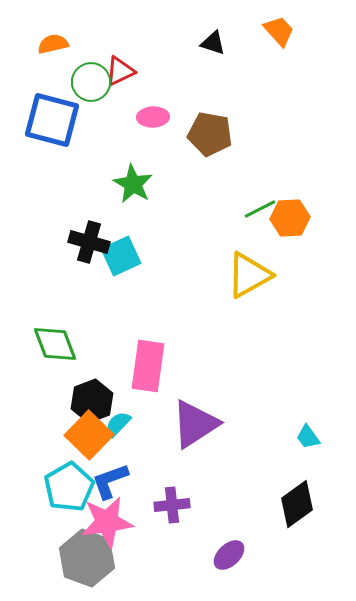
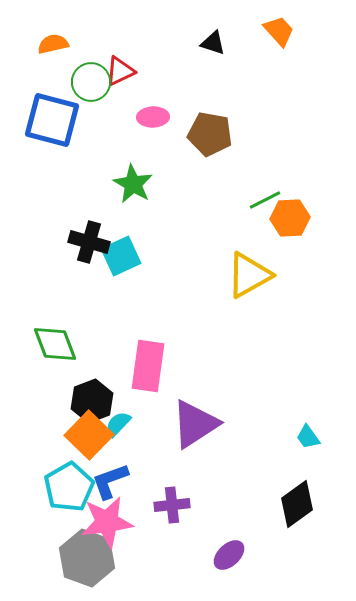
green line: moved 5 px right, 9 px up
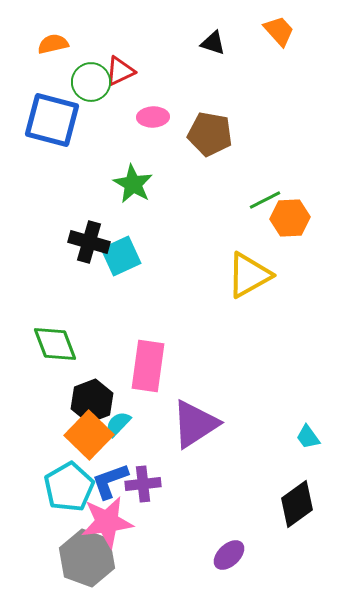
purple cross: moved 29 px left, 21 px up
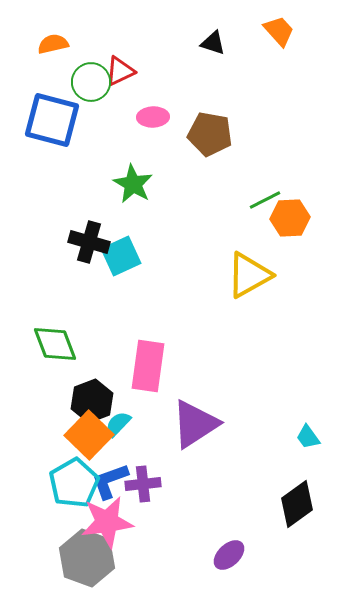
cyan pentagon: moved 5 px right, 4 px up
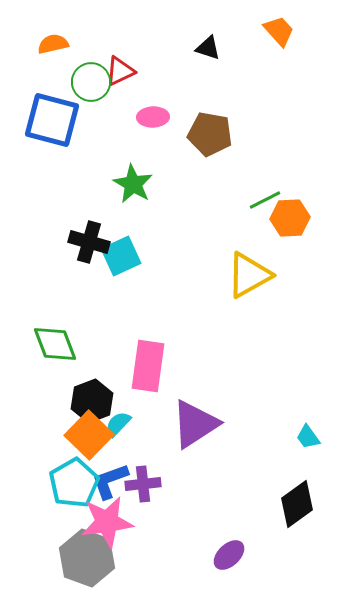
black triangle: moved 5 px left, 5 px down
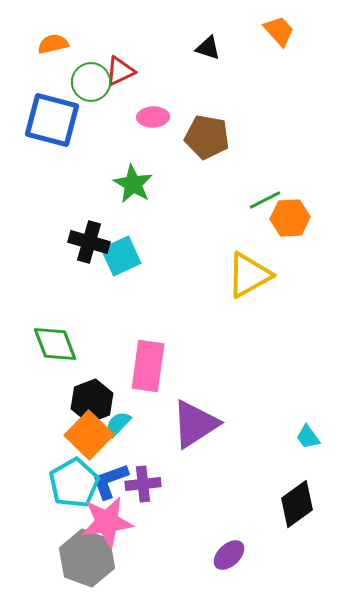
brown pentagon: moved 3 px left, 3 px down
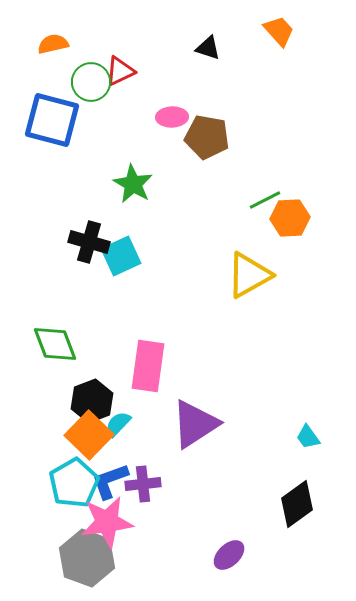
pink ellipse: moved 19 px right
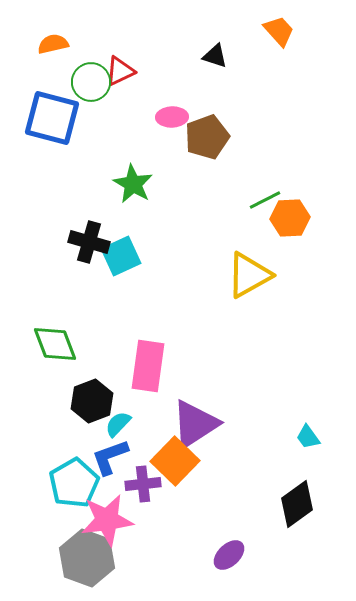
black triangle: moved 7 px right, 8 px down
blue square: moved 2 px up
brown pentagon: rotated 30 degrees counterclockwise
orange square: moved 86 px right, 26 px down
blue L-shape: moved 24 px up
pink star: moved 2 px up
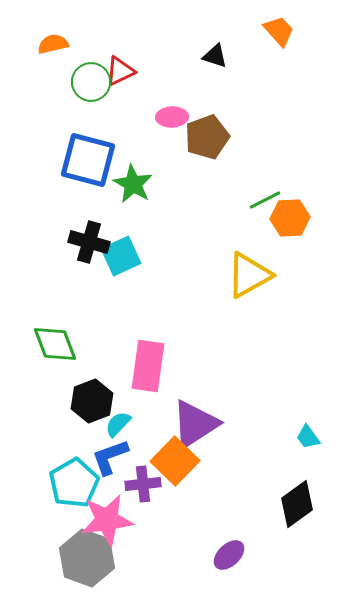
blue square: moved 36 px right, 42 px down
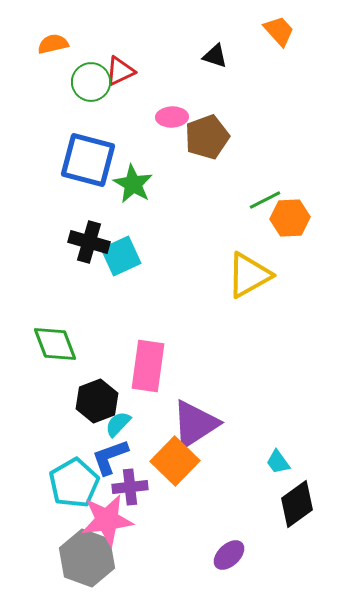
black hexagon: moved 5 px right
cyan trapezoid: moved 30 px left, 25 px down
purple cross: moved 13 px left, 3 px down
